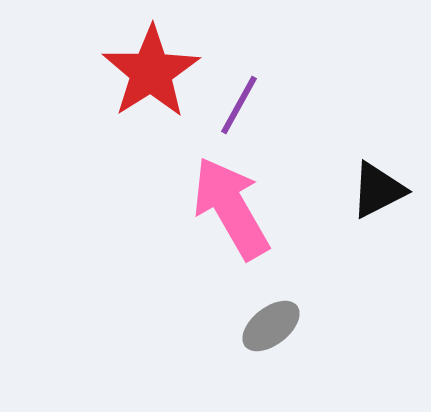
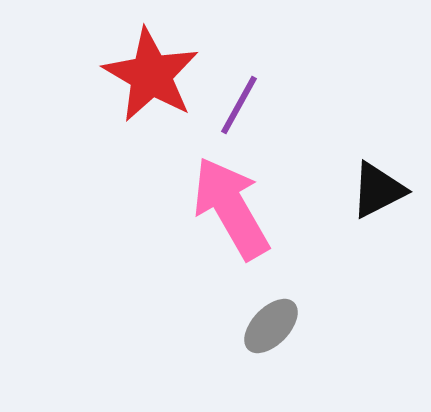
red star: moved 3 px down; rotated 10 degrees counterclockwise
gray ellipse: rotated 8 degrees counterclockwise
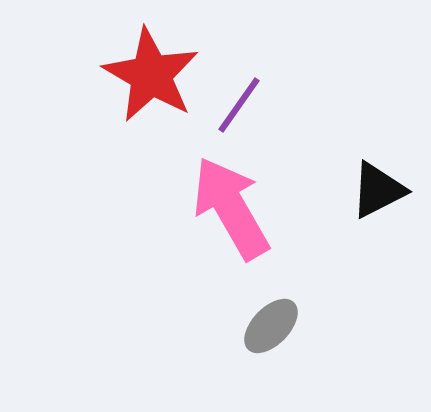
purple line: rotated 6 degrees clockwise
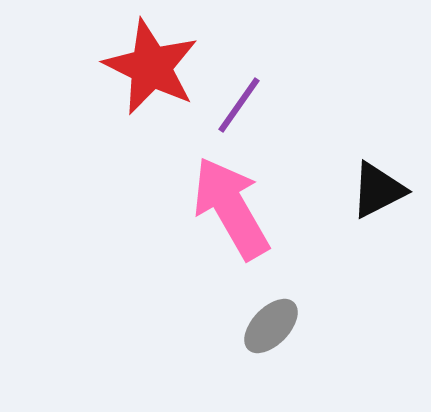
red star: moved 8 px up; rotated 4 degrees counterclockwise
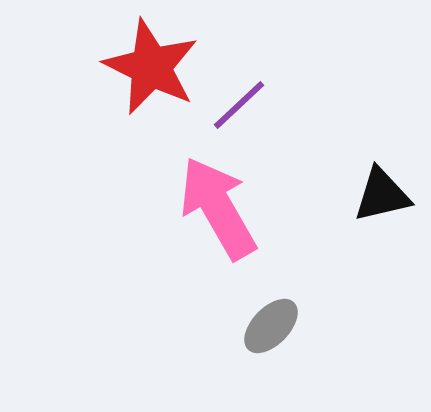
purple line: rotated 12 degrees clockwise
black triangle: moved 4 px right, 5 px down; rotated 14 degrees clockwise
pink arrow: moved 13 px left
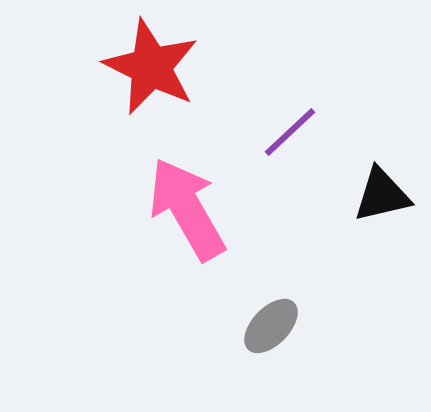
purple line: moved 51 px right, 27 px down
pink arrow: moved 31 px left, 1 px down
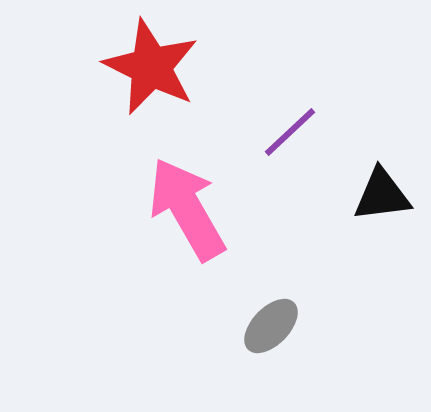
black triangle: rotated 6 degrees clockwise
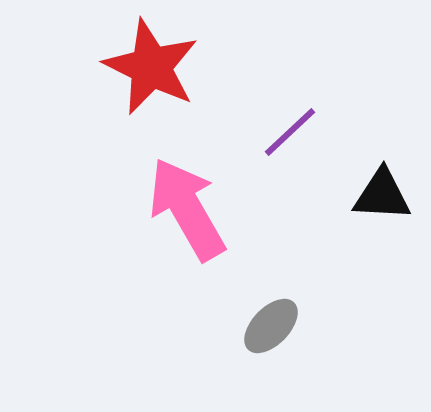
black triangle: rotated 10 degrees clockwise
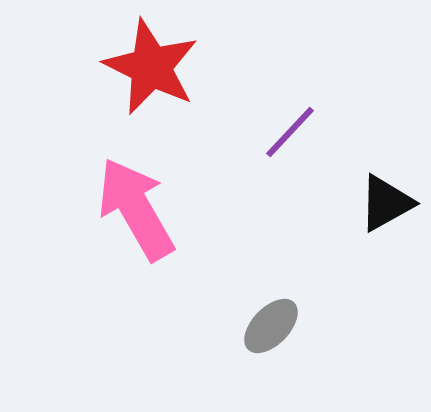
purple line: rotated 4 degrees counterclockwise
black triangle: moved 4 px right, 8 px down; rotated 32 degrees counterclockwise
pink arrow: moved 51 px left
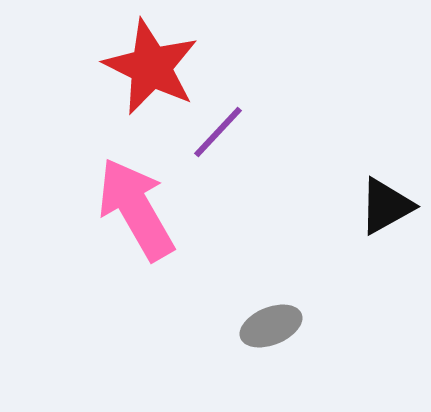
purple line: moved 72 px left
black triangle: moved 3 px down
gray ellipse: rotated 24 degrees clockwise
